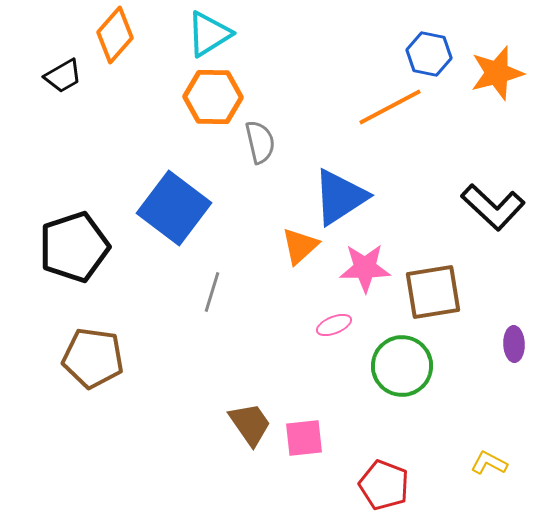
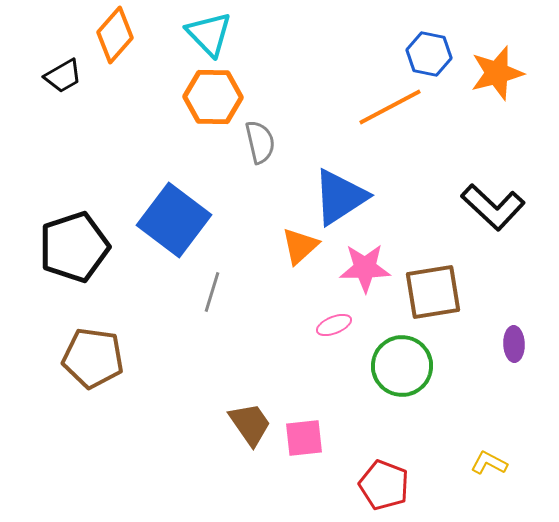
cyan triangle: rotated 42 degrees counterclockwise
blue square: moved 12 px down
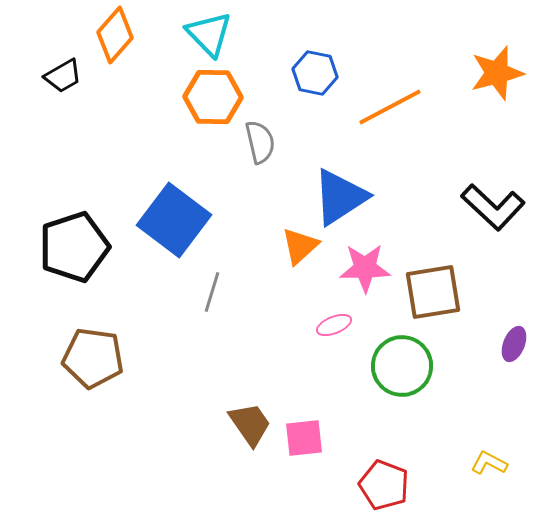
blue hexagon: moved 114 px left, 19 px down
purple ellipse: rotated 24 degrees clockwise
